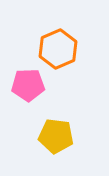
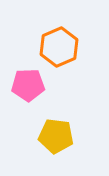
orange hexagon: moved 1 px right, 2 px up
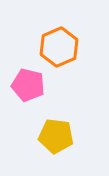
pink pentagon: rotated 16 degrees clockwise
